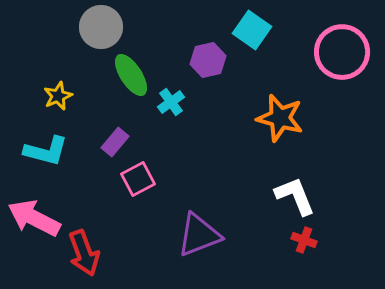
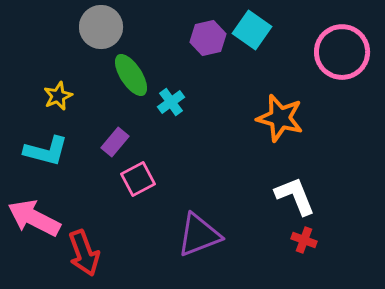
purple hexagon: moved 22 px up
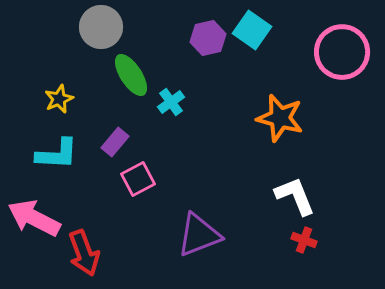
yellow star: moved 1 px right, 3 px down
cyan L-shape: moved 11 px right, 3 px down; rotated 12 degrees counterclockwise
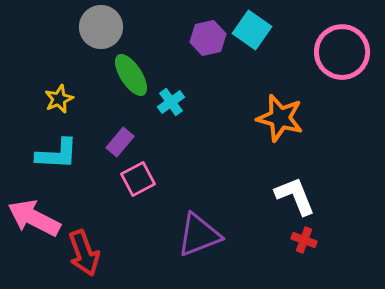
purple rectangle: moved 5 px right
